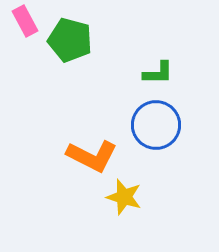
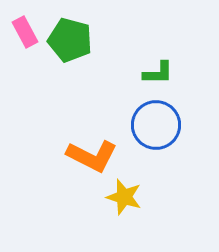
pink rectangle: moved 11 px down
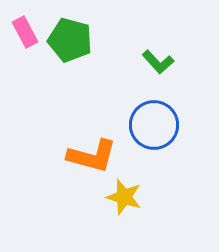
green L-shape: moved 11 px up; rotated 48 degrees clockwise
blue circle: moved 2 px left
orange L-shape: rotated 12 degrees counterclockwise
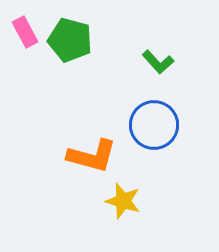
yellow star: moved 1 px left, 4 px down
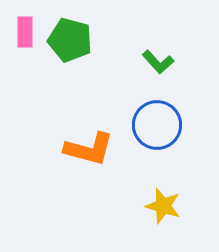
pink rectangle: rotated 28 degrees clockwise
blue circle: moved 3 px right
orange L-shape: moved 3 px left, 7 px up
yellow star: moved 40 px right, 5 px down
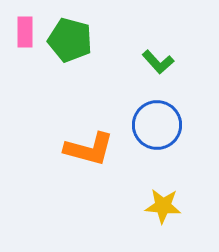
yellow star: rotated 12 degrees counterclockwise
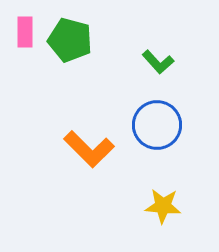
orange L-shape: rotated 30 degrees clockwise
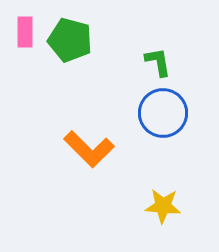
green L-shape: rotated 148 degrees counterclockwise
blue circle: moved 6 px right, 12 px up
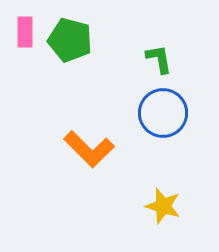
green L-shape: moved 1 px right, 3 px up
yellow star: rotated 12 degrees clockwise
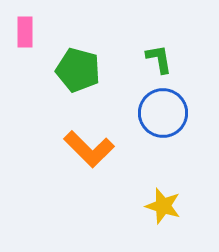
green pentagon: moved 8 px right, 30 px down
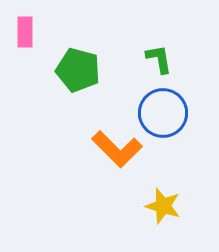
orange L-shape: moved 28 px right
